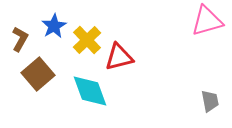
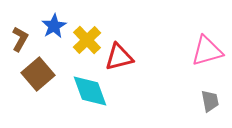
pink triangle: moved 30 px down
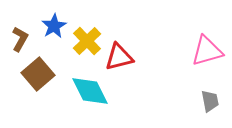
yellow cross: moved 1 px down
cyan diamond: rotated 6 degrees counterclockwise
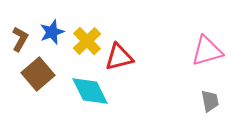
blue star: moved 2 px left, 6 px down; rotated 10 degrees clockwise
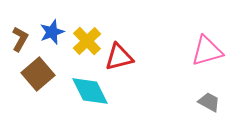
gray trapezoid: moved 1 px left, 1 px down; rotated 50 degrees counterclockwise
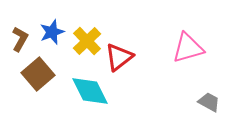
pink triangle: moved 19 px left, 3 px up
red triangle: rotated 24 degrees counterclockwise
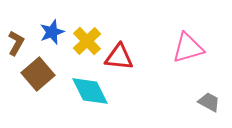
brown L-shape: moved 4 px left, 4 px down
red triangle: rotated 44 degrees clockwise
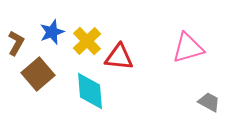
cyan diamond: rotated 21 degrees clockwise
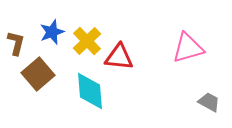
brown L-shape: rotated 15 degrees counterclockwise
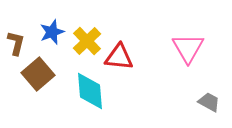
pink triangle: rotated 44 degrees counterclockwise
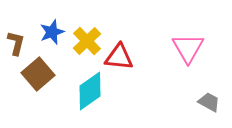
cyan diamond: rotated 60 degrees clockwise
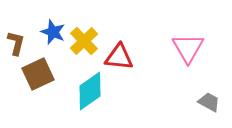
blue star: moved 1 px right; rotated 30 degrees counterclockwise
yellow cross: moved 3 px left
brown square: rotated 16 degrees clockwise
